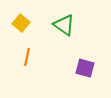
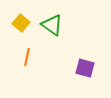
green triangle: moved 12 px left
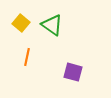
purple square: moved 12 px left, 4 px down
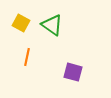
yellow square: rotated 12 degrees counterclockwise
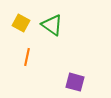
purple square: moved 2 px right, 10 px down
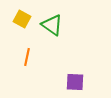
yellow square: moved 1 px right, 4 px up
purple square: rotated 12 degrees counterclockwise
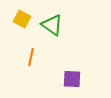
orange line: moved 4 px right
purple square: moved 3 px left, 3 px up
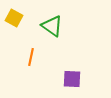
yellow square: moved 8 px left, 1 px up
green triangle: moved 1 px down
